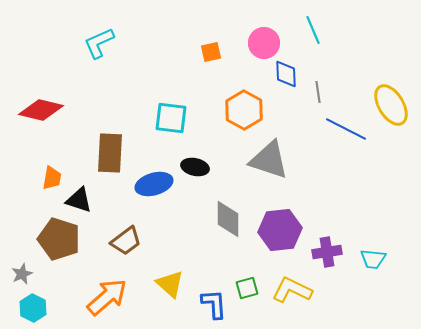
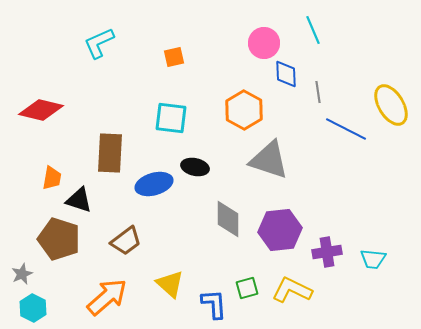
orange square: moved 37 px left, 5 px down
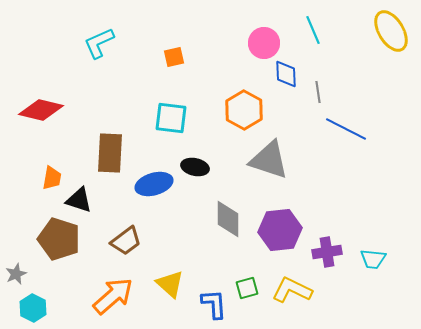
yellow ellipse: moved 74 px up
gray star: moved 6 px left
orange arrow: moved 6 px right, 1 px up
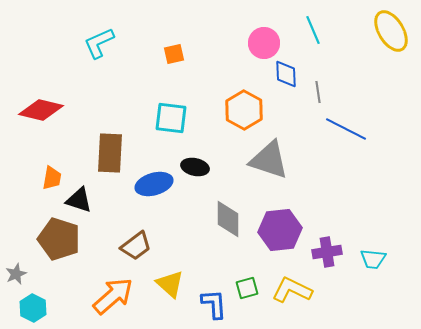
orange square: moved 3 px up
brown trapezoid: moved 10 px right, 5 px down
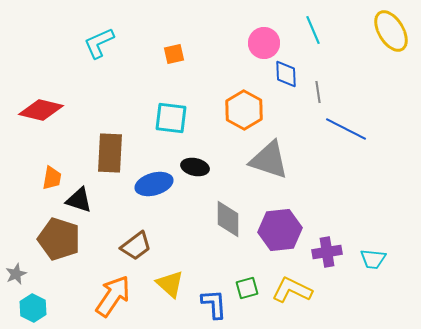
orange arrow: rotated 15 degrees counterclockwise
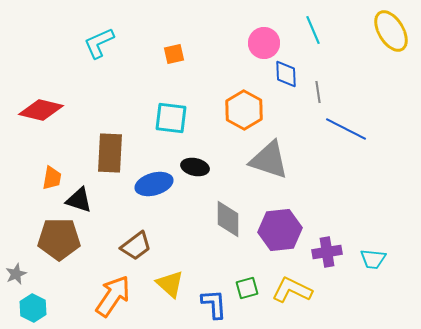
brown pentagon: rotated 18 degrees counterclockwise
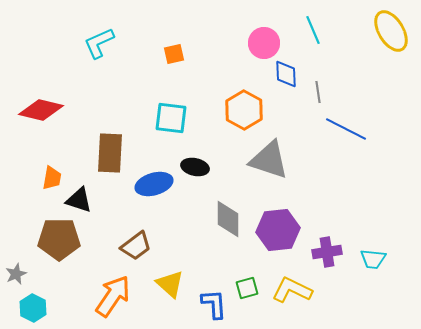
purple hexagon: moved 2 px left
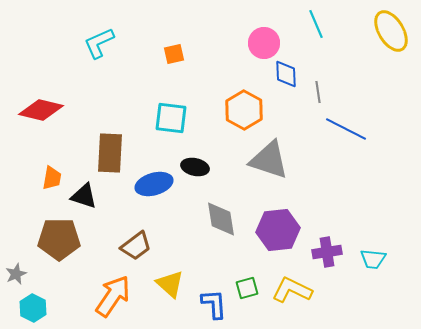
cyan line: moved 3 px right, 6 px up
black triangle: moved 5 px right, 4 px up
gray diamond: moved 7 px left; rotated 9 degrees counterclockwise
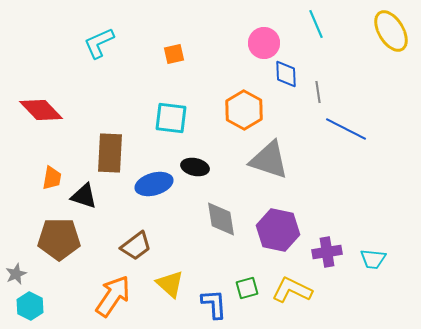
red diamond: rotated 33 degrees clockwise
purple hexagon: rotated 18 degrees clockwise
cyan hexagon: moved 3 px left, 2 px up
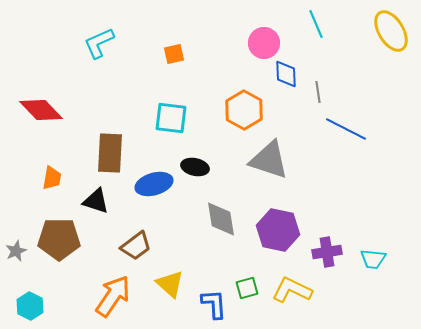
black triangle: moved 12 px right, 5 px down
gray star: moved 23 px up
